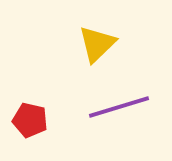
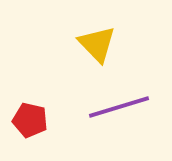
yellow triangle: rotated 30 degrees counterclockwise
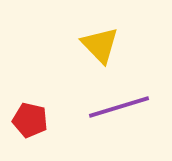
yellow triangle: moved 3 px right, 1 px down
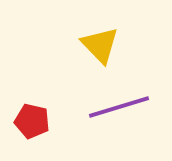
red pentagon: moved 2 px right, 1 px down
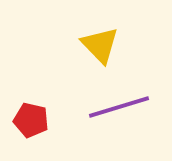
red pentagon: moved 1 px left, 1 px up
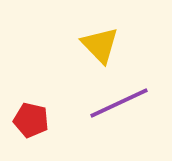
purple line: moved 4 px up; rotated 8 degrees counterclockwise
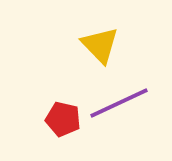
red pentagon: moved 32 px right, 1 px up
